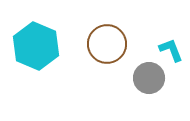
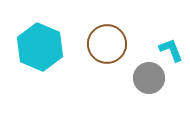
cyan hexagon: moved 4 px right, 1 px down
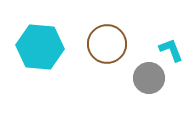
cyan hexagon: rotated 18 degrees counterclockwise
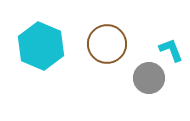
cyan hexagon: moved 1 px right, 1 px up; rotated 18 degrees clockwise
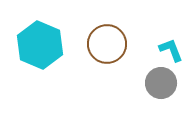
cyan hexagon: moved 1 px left, 1 px up
gray circle: moved 12 px right, 5 px down
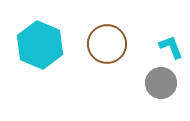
cyan L-shape: moved 3 px up
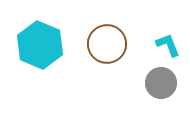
cyan L-shape: moved 3 px left, 2 px up
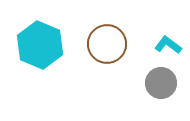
cyan L-shape: rotated 32 degrees counterclockwise
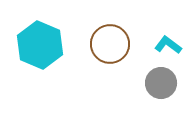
brown circle: moved 3 px right
